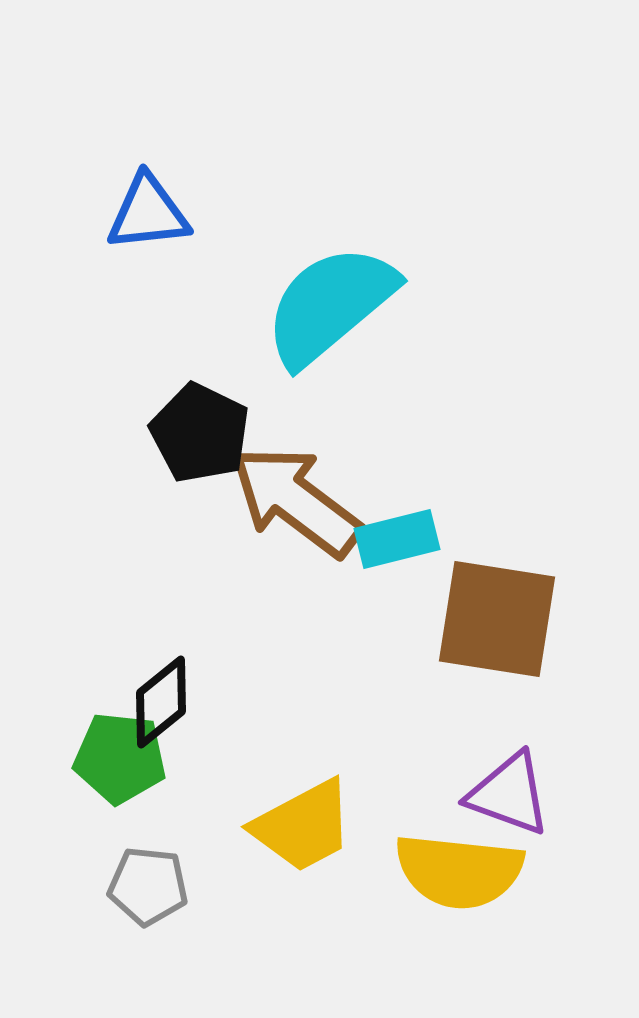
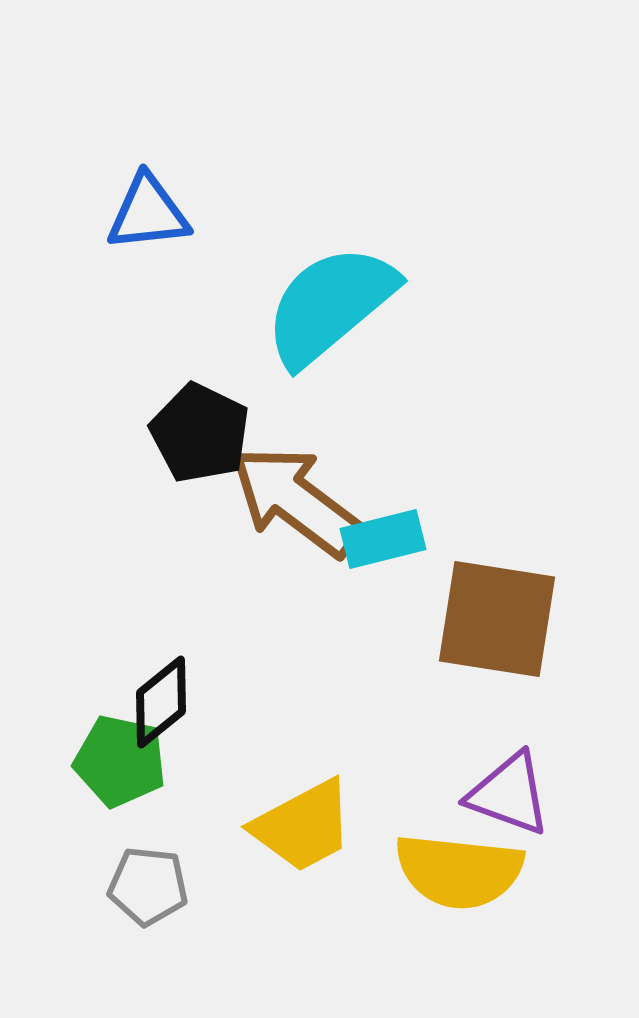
cyan rectangle: moved 14 px left
green pentagon: moved 3 px down; rotated 6 degrees clockwise
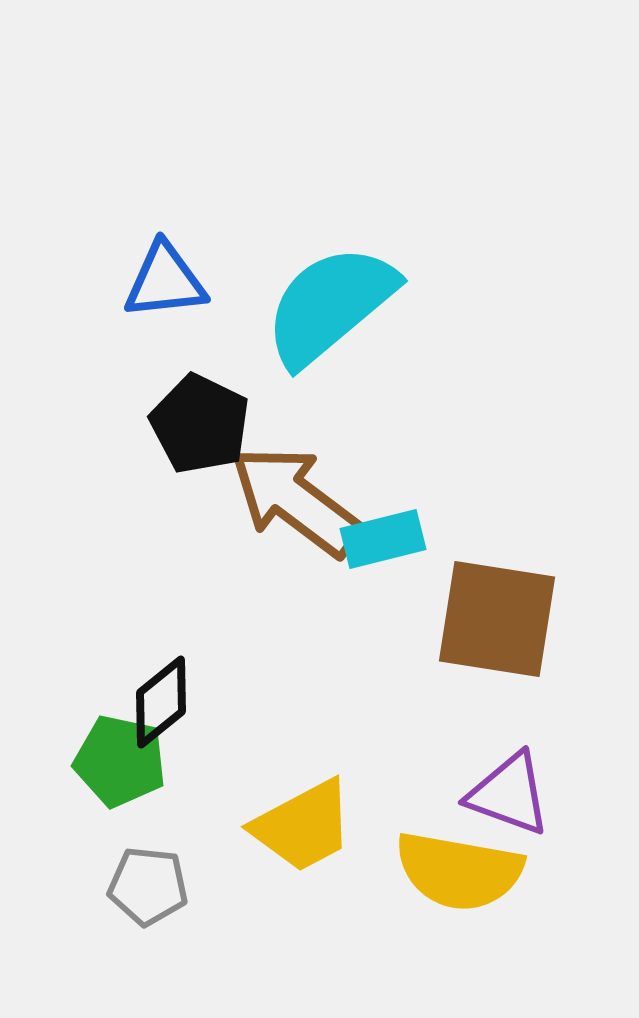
blue triangle: moved 17 px right, 68 px down
black pentagon: moved 9 px up
yellow semicircle: rotated 4 degrees clockwise
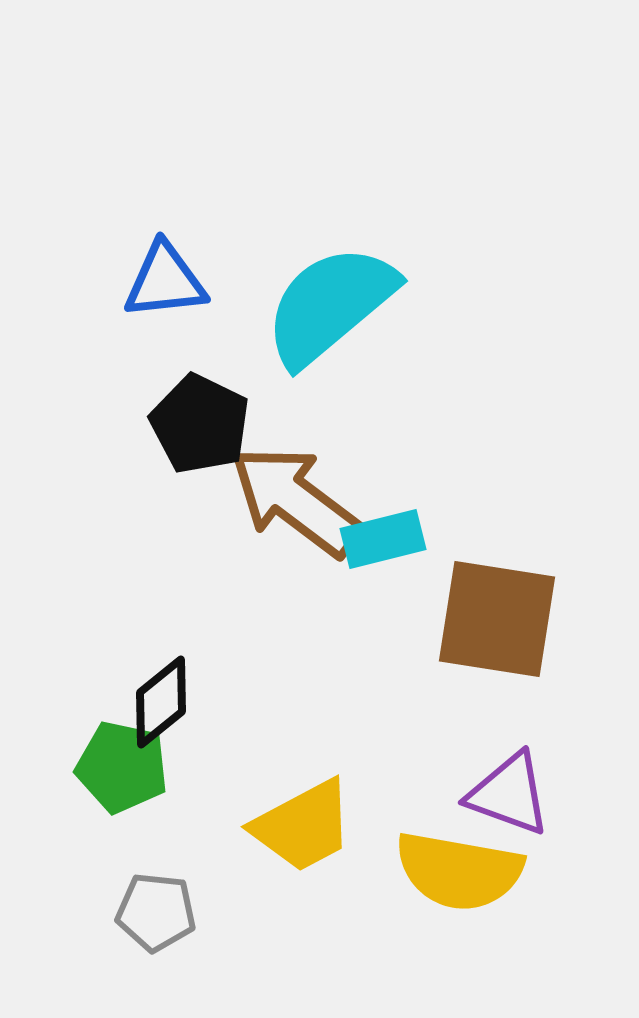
green pentagon: moved 2 px right, 6 px down
gray pentagon: moved 8 px right, 26 px down
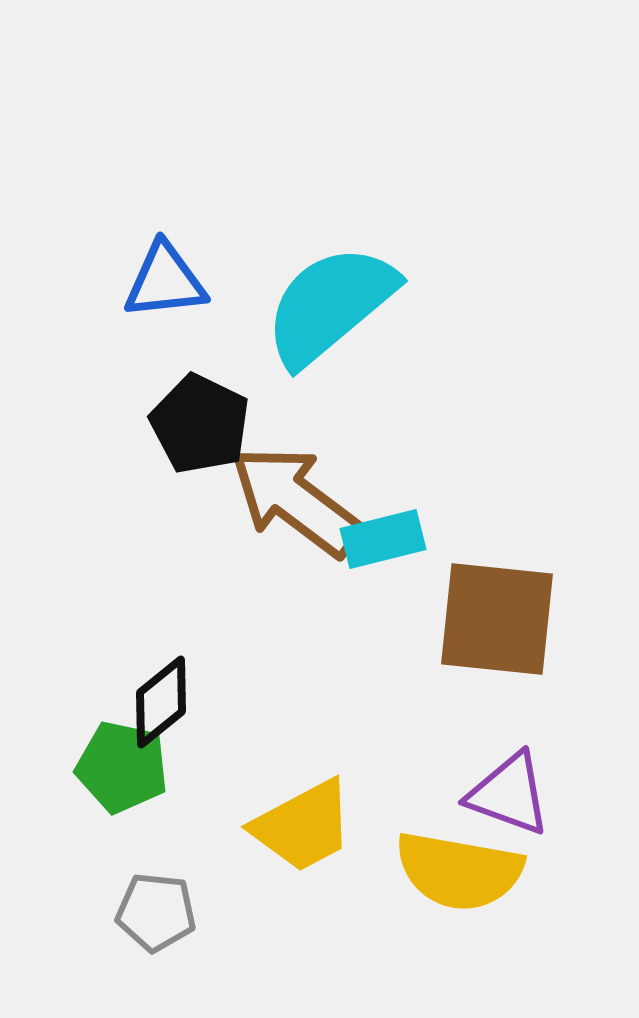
brown square: rotated 3 degrees counterclockwise
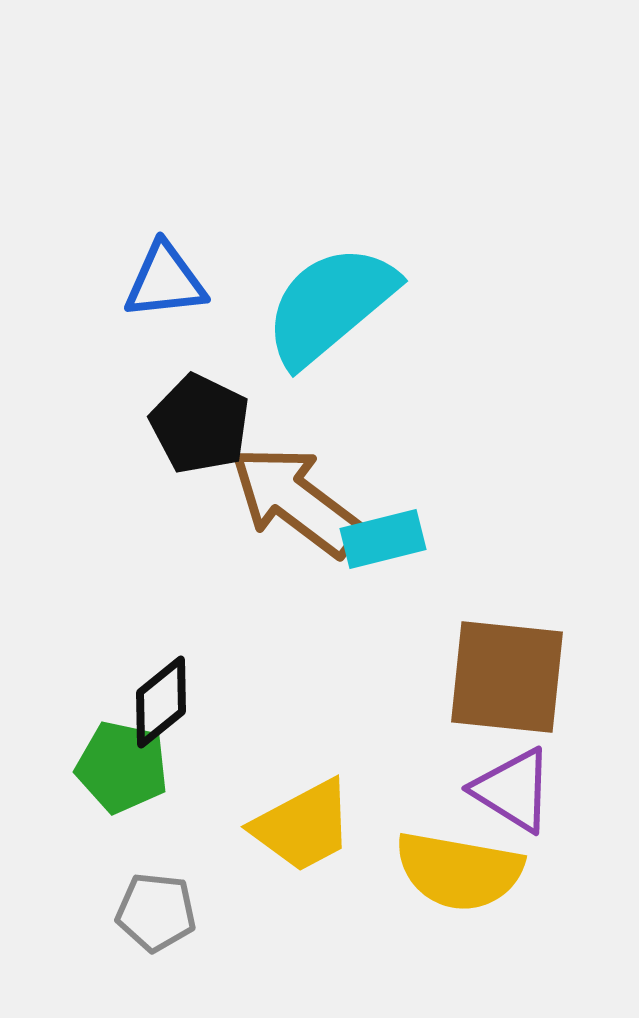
brown square: moved 10 px right, 58 px down
purple triangle: moved 4 px right, 4 px up; rotated 12 degrees clockwise
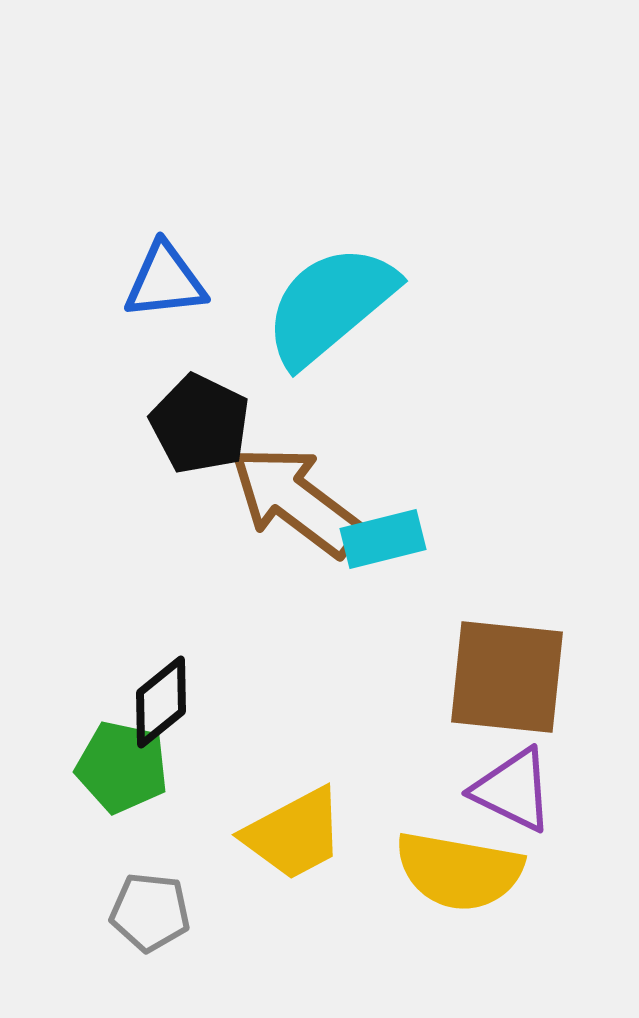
purple triangle: rotated 6 degrees counterclockwise
yellow trapezoid: moved 9 px left, 8 px down
gray pentagon: moved 6 px left
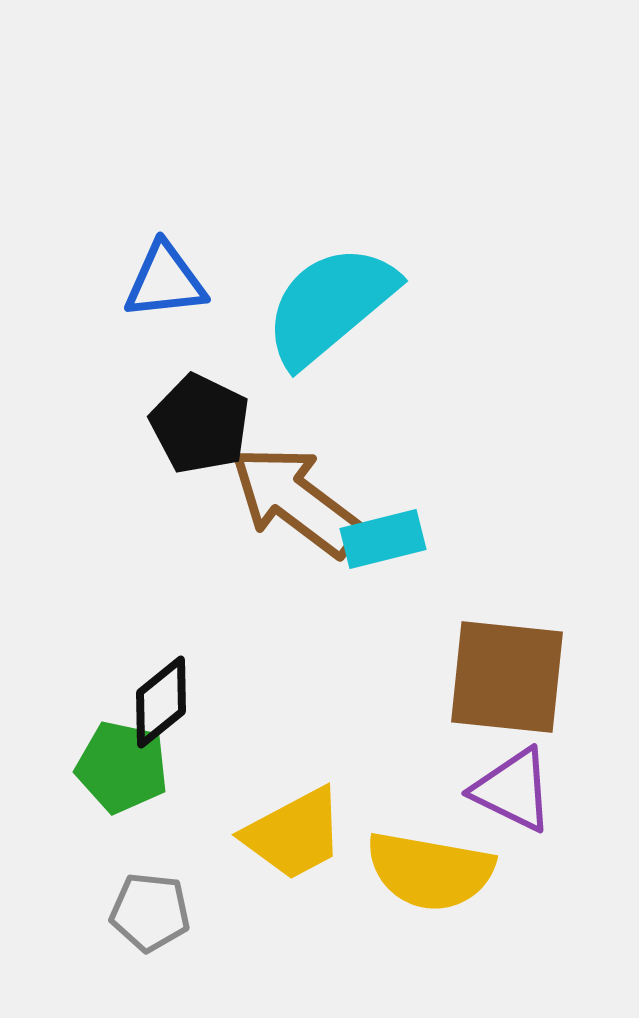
yellow semicircle: moved 29 px left
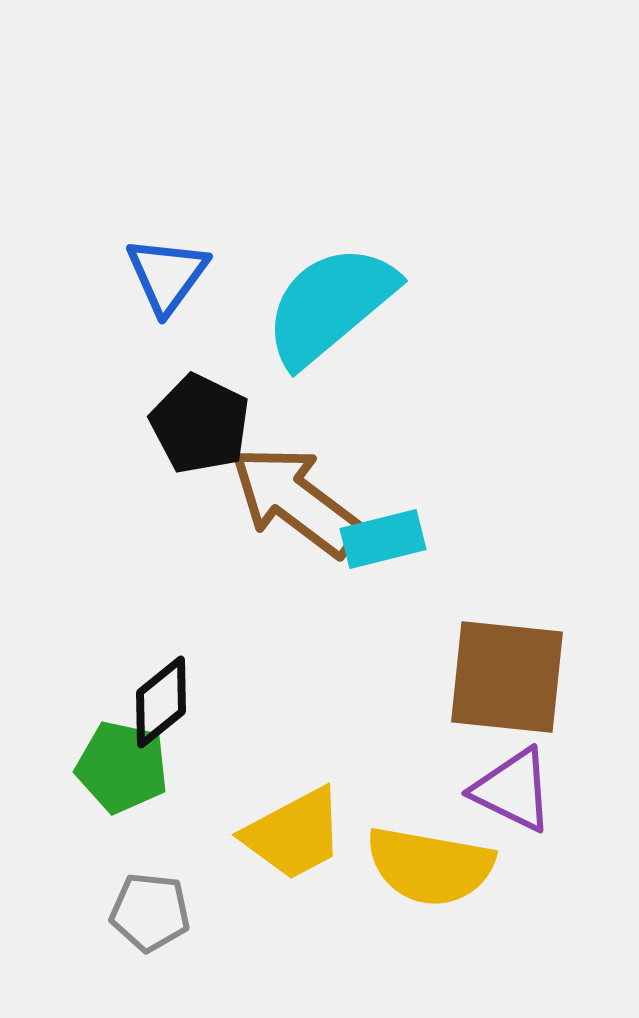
blue triangle: moved 2 px right, 6 px up; rotated 48 degrees counterclockwise
yellow semicircle: moved 5 px up
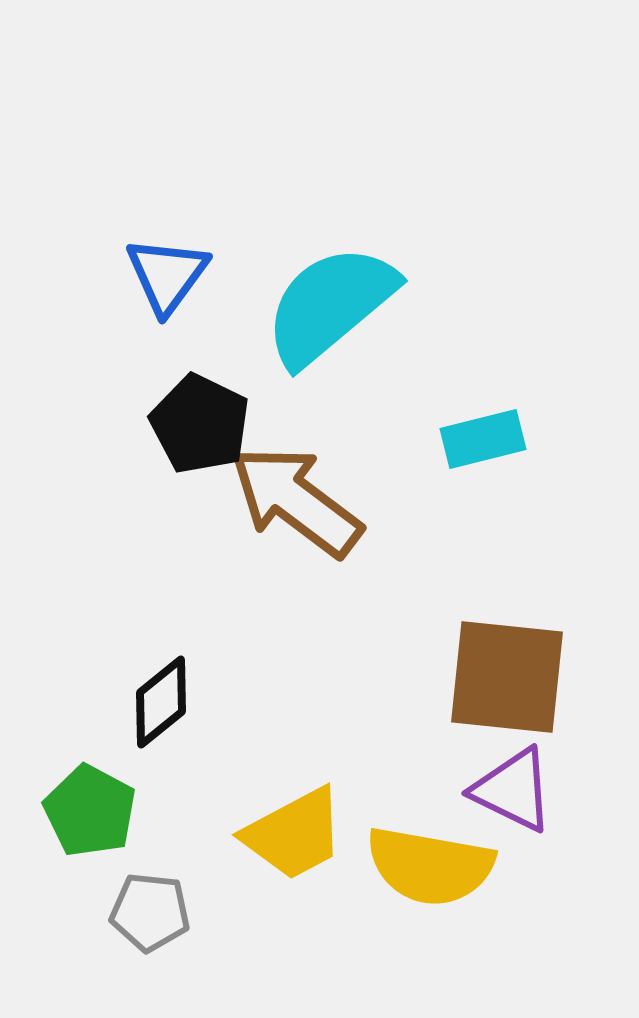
cyan rectangle: moved 100 px right, 100 px up
green pentagon: moved 32 px left, 44 px down; rotated 16 degrees clockwise
